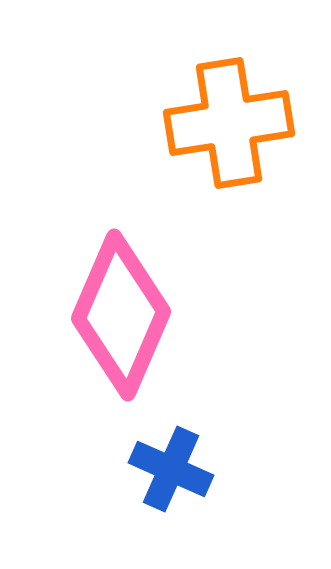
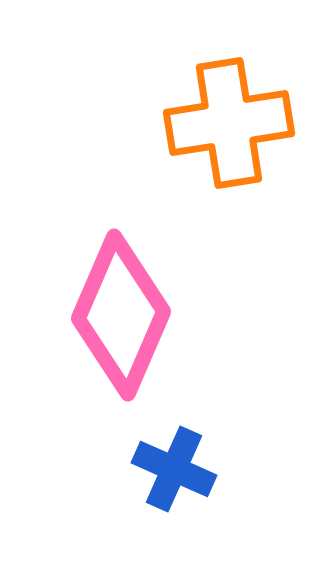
blue cross: moved 3 px right
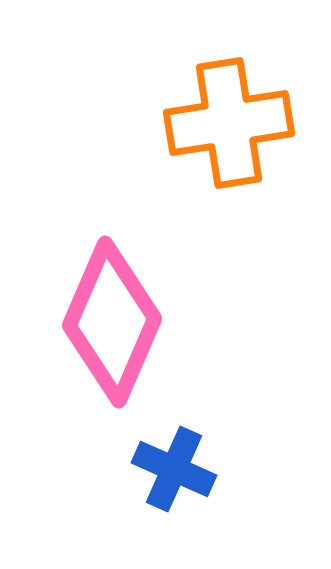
pink diamond: moved 9 px left, 7 px down
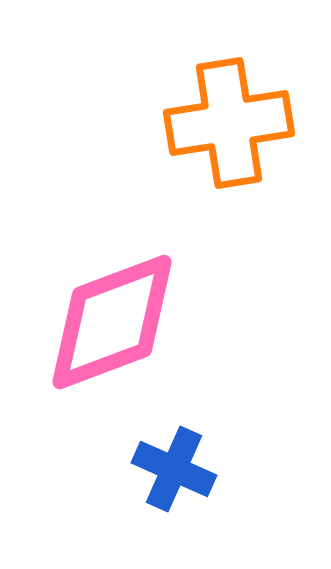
pink diamond: rotated 46 degrees clockwise
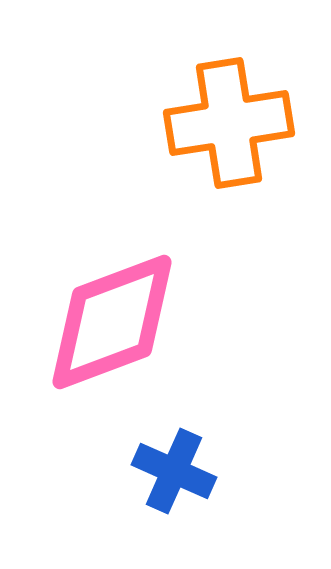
blue cross: moved 2 px down
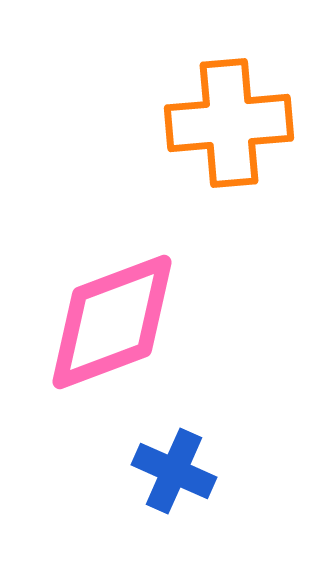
orange cross: rotated 4 degrees clockwise
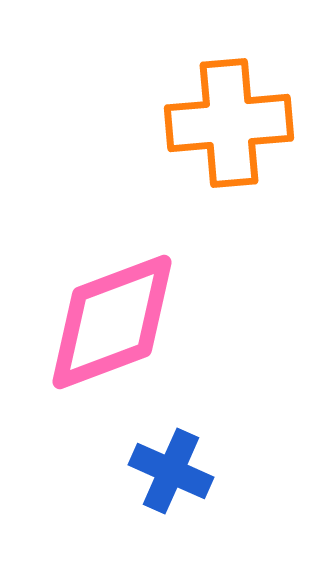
blue cross: moved 3 px left
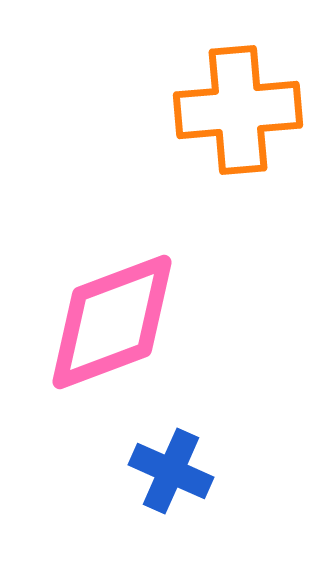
orange cross: moved 9 px right, 13 px up
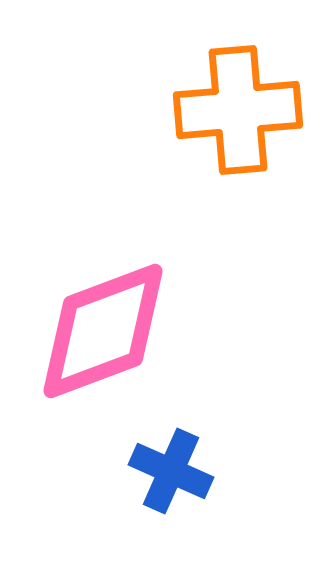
pink diamond: moved 9 px left, 9 px down
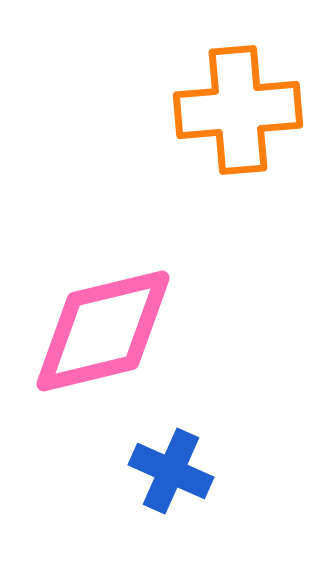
pink diamond: rotated 7 degrees clockwise
